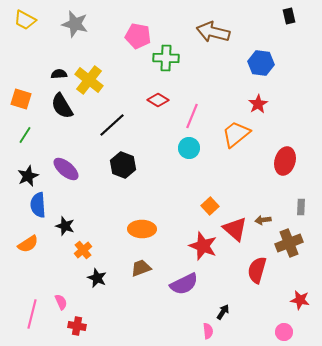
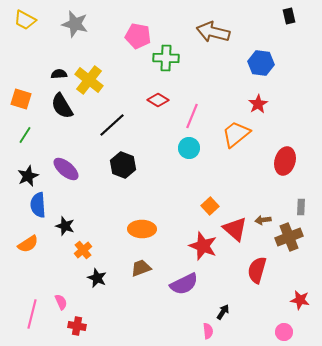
brown cross at (289, 243): moved 6 px up
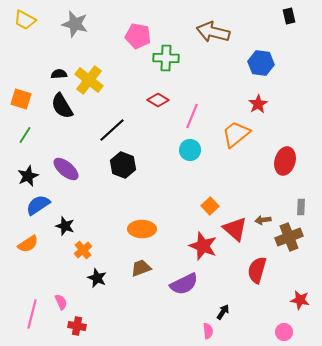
black line at (112, 125): moved 5 px down
cyan circle at (189, 148): moved 1 px right, 2 px down
blue semicircle at (38, 205): rotated 60 degrees clockwise
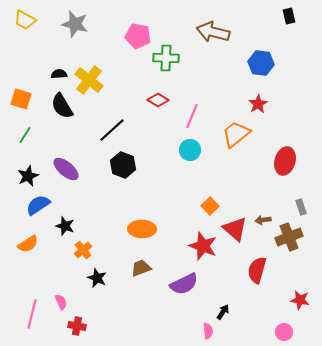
gray rectangle at (301, 207): rotated 21 degrees counterclockwise
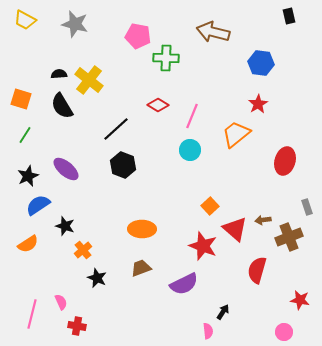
red diamond at (158, 100): moved 5 px down
black line at (112, 130): moved 4 px right, 1 px up
gray rectangle at (301, 207): moved 6 px right
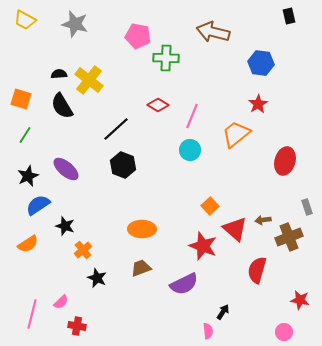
pink semicircle at (61, 302): rotated 70 degrees clockwise
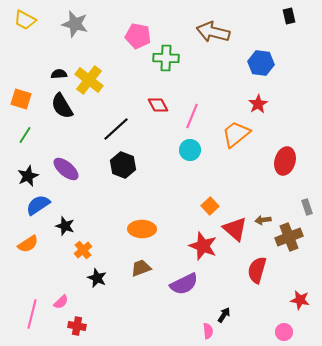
red diamond at (158, 105): rotated 30 degrees clockwise
black arrow at (223, 312): moved 1 px right, 3 px down
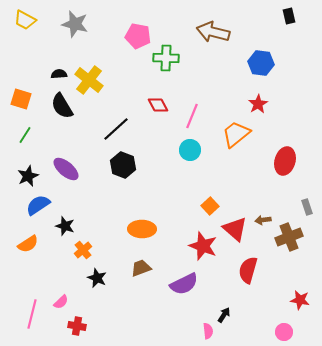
red semicircle at (257, 270): moved 9 px left
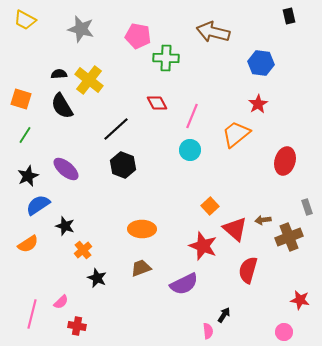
gray star at (75, 24): moved 6 px right, 5 px down
red diamond at (158, 105): moved 1 px left, 2 px up
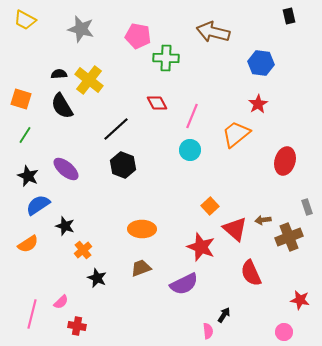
black star at (28, 176): rotated 25 degrees counterclockwise
red star at (203, 246): moved 2 px left, 1 px down
red semicircle at (248, 270): moved 3 px right, 3 px down; rotated 40 degrees counterclockwise
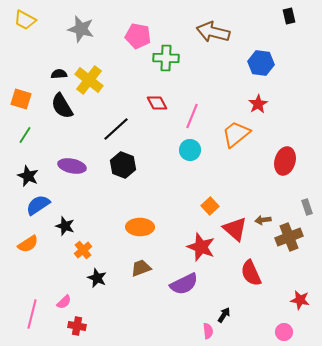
purple ellipse at (66, 169): moved 6 px right, 3 px up; rotated 28 degrees counterclockwise
orange ellipse at (142, 229): moved 2 px left, 2 px up
pink semicircle at (61, 302): moved 3 px right
